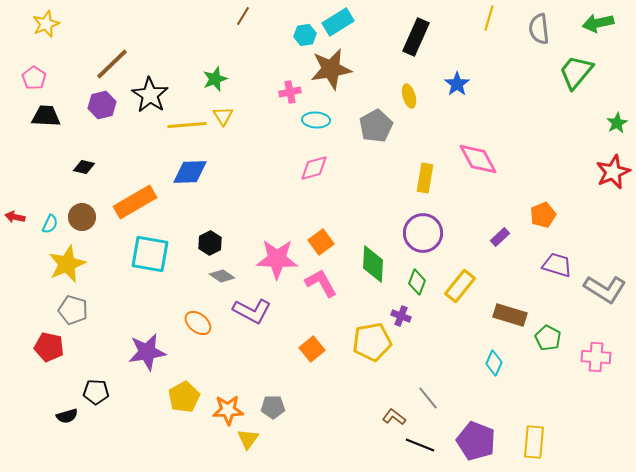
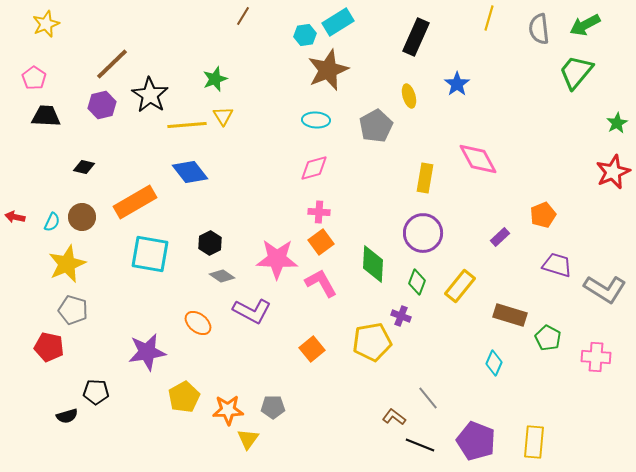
green arrow at (598, 23): moved 13 px left, 2 px down; rotated 16 degrees counterclockwise
brown star at (331, 69): moved 3 px left, 1 px down; rotated 12 degrees counterclockwise
pink cross at (290, 92): moved 29 px right, 120 px down; rotated 15 degrees clockwise
blue diamond at (190, 172): rotated 54 degrees clockwise
cyan semicircle at (50, 224): moved 2 px right, 2 px up
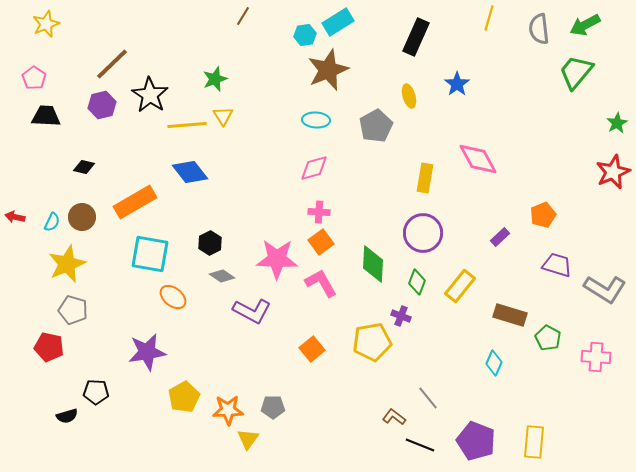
orange ellipse at (198, 323): moved 25 px left, 26 px up
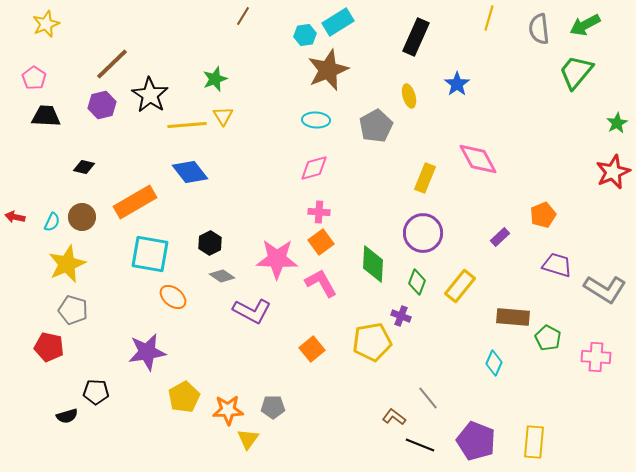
yellow rectangle at (425, 178): rotated 12 degrees clockwise
brown rectangle at (510, 315): moved 3 px right, 2 px down; rotated 12 degrees counterclockwise
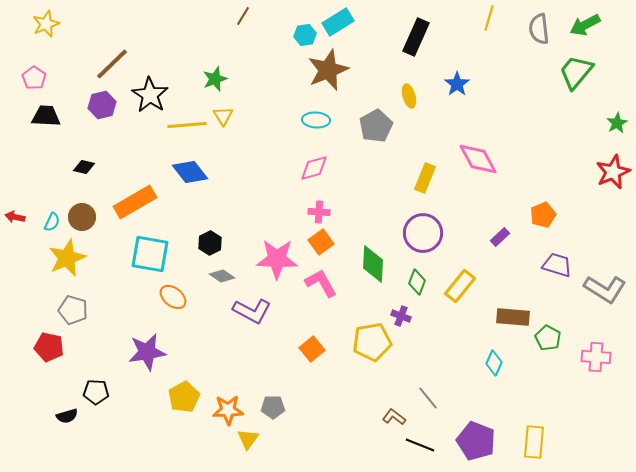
yellow star at (67, 264): moved 6 px up
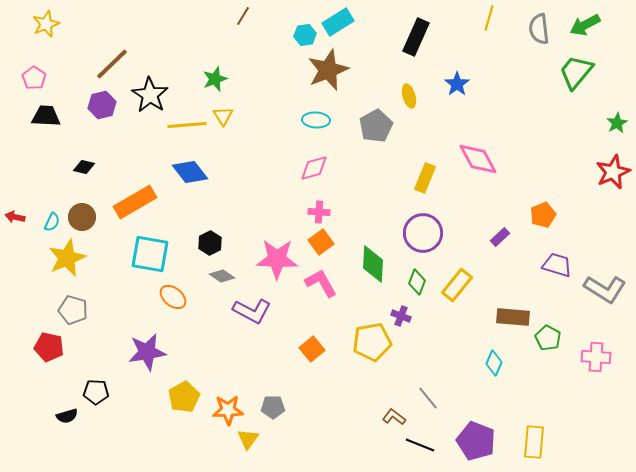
yellow rectangle at (460, 286): moved 3 px left, 1 px up
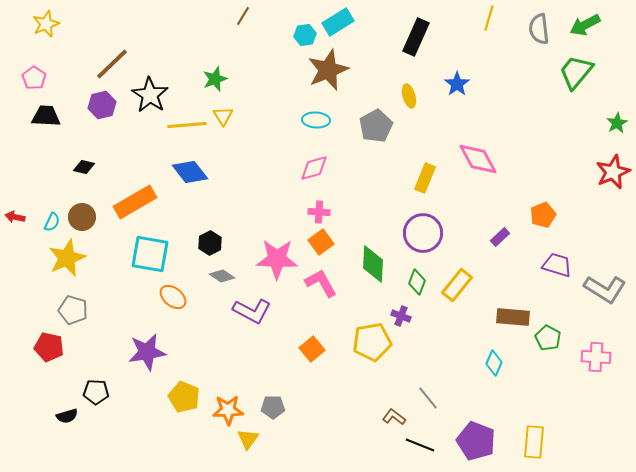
yellow pentagon at (184, 397): rotated 20 degrees counterclockwise
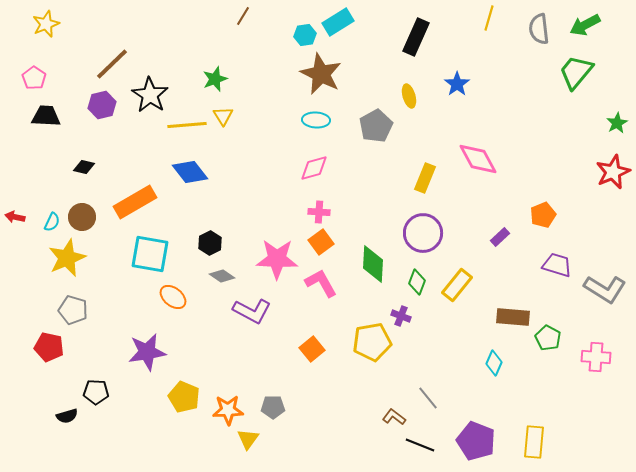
brown star at (328, 70): moved 7 px left, 4 px down; rotated 24 degrees counterclockwise
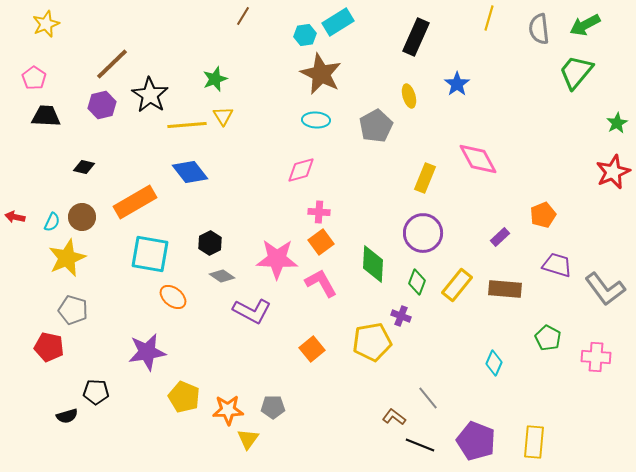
pink diamond at (314, 168): moved 13 px left, 2 px down
gray L-shape at (605, 289): rotated 21 degrees clockwise
brown rectangle at (513, 317): moved 8 px left, 28 px up
